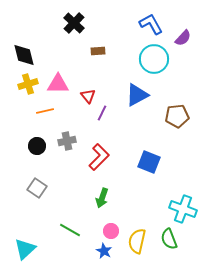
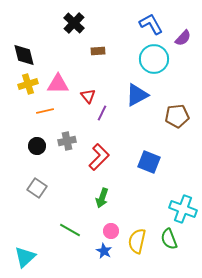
cyan triangle: moved 8 px down
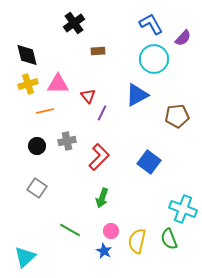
black cross: rotated 10 degrees clockwise
black diamond: moved 3 px right
blue square: rotated 15 degrees clockwise
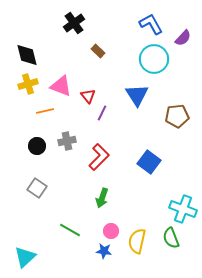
brown rectangle: rotated 48 degrees clockwise
pink triangle: moved 3 px right, 2 px down; rotated 20 degrees clockwise
blue triangle: rotated 35 degrees counterclockwise
green semicircle: moved 2 px right, 1 px up
blue star: rotated 21 degrees counterclockwise
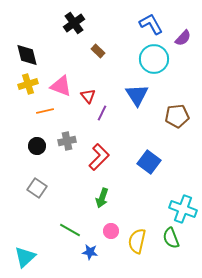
blue star: moved 14 px left, 1 px down
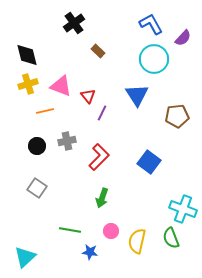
green line: rotated 20 degrees counterclockwise
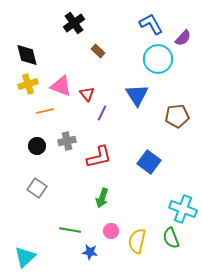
cyan circle: moved 4 px right
red triangle: moved 1 px left, 2 px up
red L-shape: rotated 32 degrees clockwise
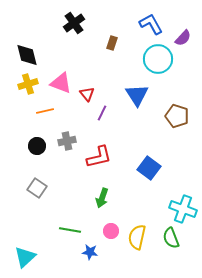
brown rectangle: moved 14 px right, 8 px up; rotated 64 degrees clockwise
pink triangle: moved 3 px up
brown pentagon: rotated 25 degrees clockwise
blue square: moved 6 px down
yellow semicircle: moved 4 px up
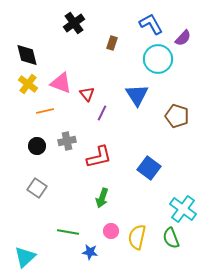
yellow cross: rotated 36 degrees counterclockwise
cyan cross: rotated 16 degrees clockwise
green line: moved 2 px left, 2 px down
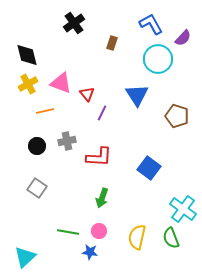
yellow cross: rotated 24 degrees clockwise
red L-shape: rotated 16 degrees clockwise
pink circle: moved 12 px left
